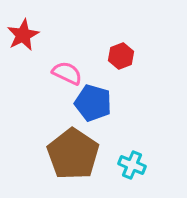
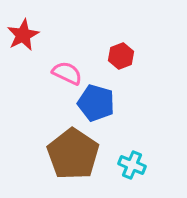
blue pentagon: moved 3 px right
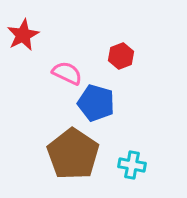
cyan cross: rotated 12 degrees counterclockwise
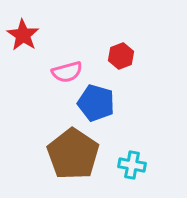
red star: rotated 12 degrees counterclockwise
pink semicircle: moved 1 px up; rotated 140 degrees clockwise
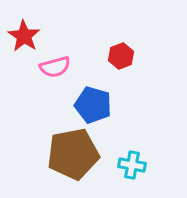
red star: moved 1 px right, 1 px down
pink semicircle: moved 12 px left, 5 px up
blue pentagon: moved 3 px left, 2 px down
brown pentagon: rotated 27 degrees clockwise
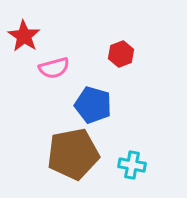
red hexagon: moved 2 px up
pink semicircle: moved 1 px left, 1 px down
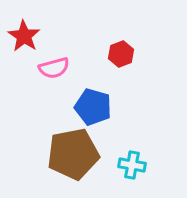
blue pentagon: moved 2 px down
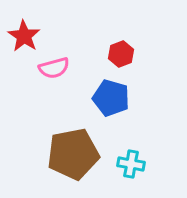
blue pentagon: moved 18 px right, 9 px up
cyan cross: moved 1 px left, 1 px up
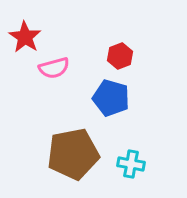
red star: moved 1 px right, 1 px down
red hexagon: moved 1 px left, 2 px down
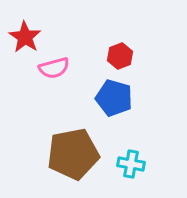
blue pentagon: moved 3 px right
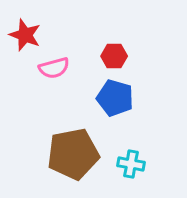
red star: moved 2 px up; rotated 12 degrees counterclockwise
red hexagon: moved 6 px left; rotated 20 degrees clockwise
blue pentagon: moved 1 px right
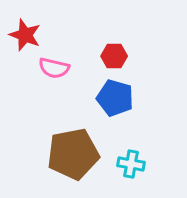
pink semicircle: rotated 28 degrees clockwise
